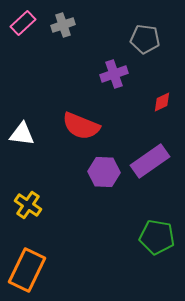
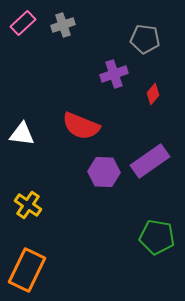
red diamond: moved 9 px left, 8 px up; rotated 25 degrees counterclockwise
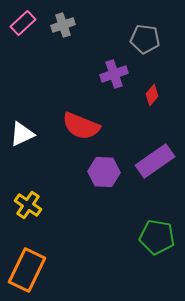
red diamond: moved 1 px left, 1 px down
white triangle: rotated 32 degrees counterclockwise
purple rectangle: moved 5 px right
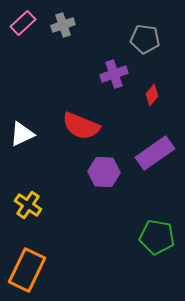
purple rectangle: moved 8 px up
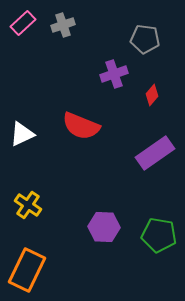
purple hexagon: moved 55 px down
green pentagon: moved 2 px right, 2 px up
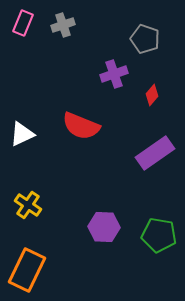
pink rectangle: rotated 25 degrees counterclockwise
gray pentagon: rotated 12 degrees clockwise
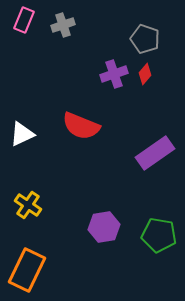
pink rectangle: moved 1 px right, 3 px up
red diamond: moved 7 px left, 21 px up
purple hexagon: rotated 12 degrees counterclockwise
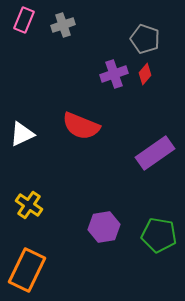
yellow cross: moved 1 px right
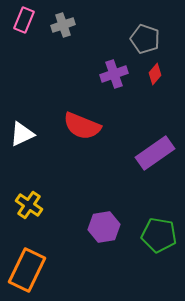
red diamond: moved 10 px right
red semicircle: moved 1 px right
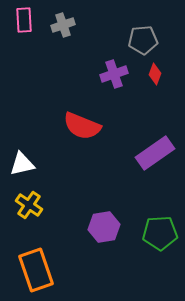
pink rectangle: rotated 25 degrees counterclockwise
gray pentagon: moved 2 px left, 1 px down; rotated 24 degrees counterclockwise
red diamond: rotated 20 degrees counterclockwise
white triangle: moved 30 px down; rotated 12 degrees clockwise
green pentagon: moved 1 px right, 2 px up; rotated 12 degrees counterclockwise
orange rectangle: moved 9 px right; rotated 45 degrees counterclockwise
